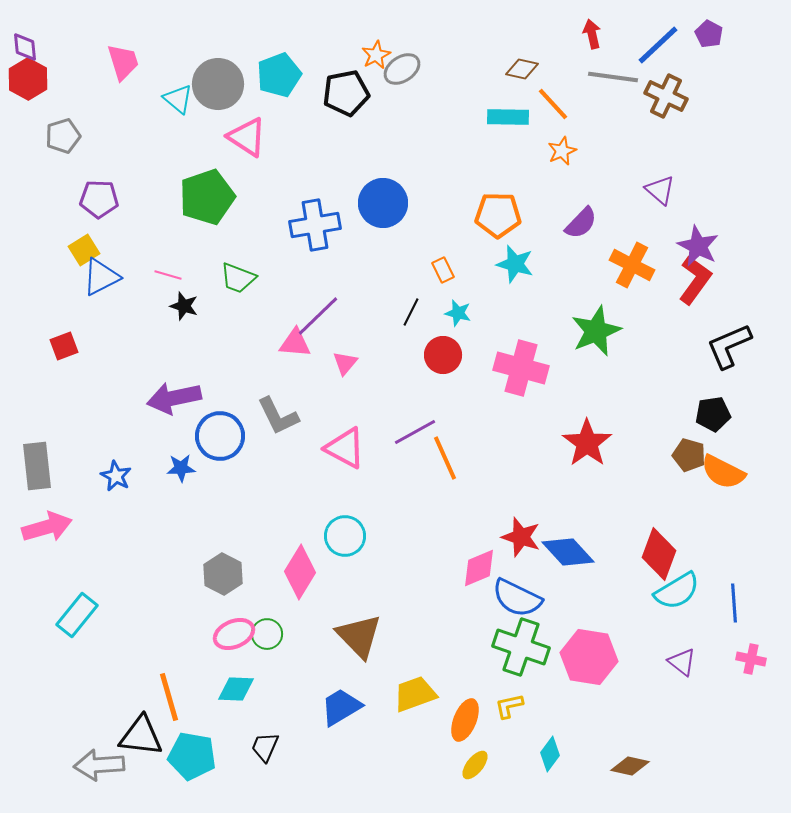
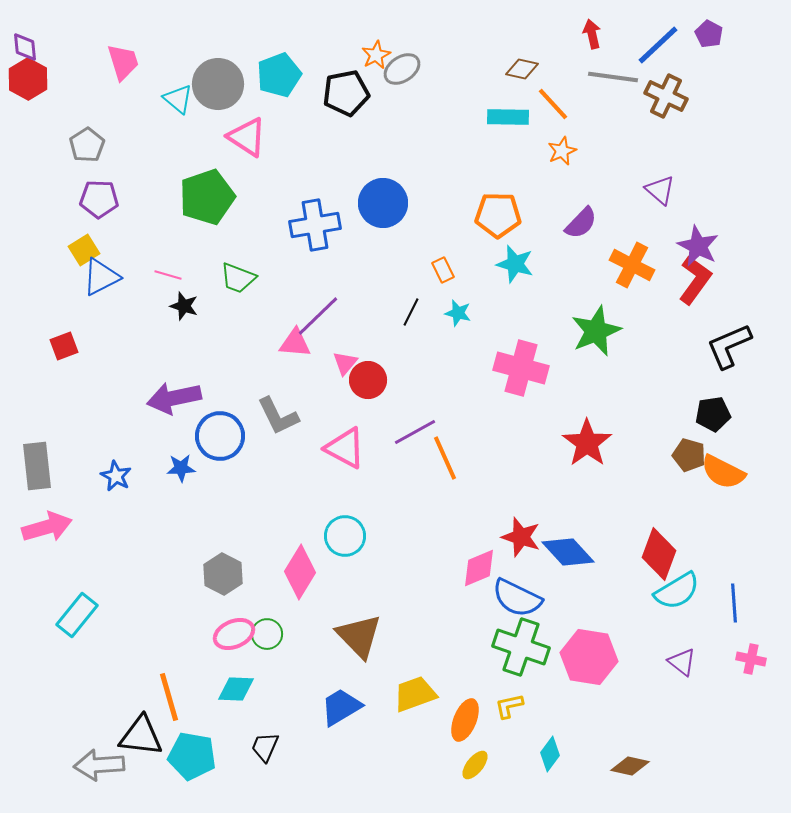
gray pentagon at (63, 136): moved 24 px right, 9 px down; rotated 16 degrees counterclockwise
red circle at (443, 355): moved 75 px left, 25 px down
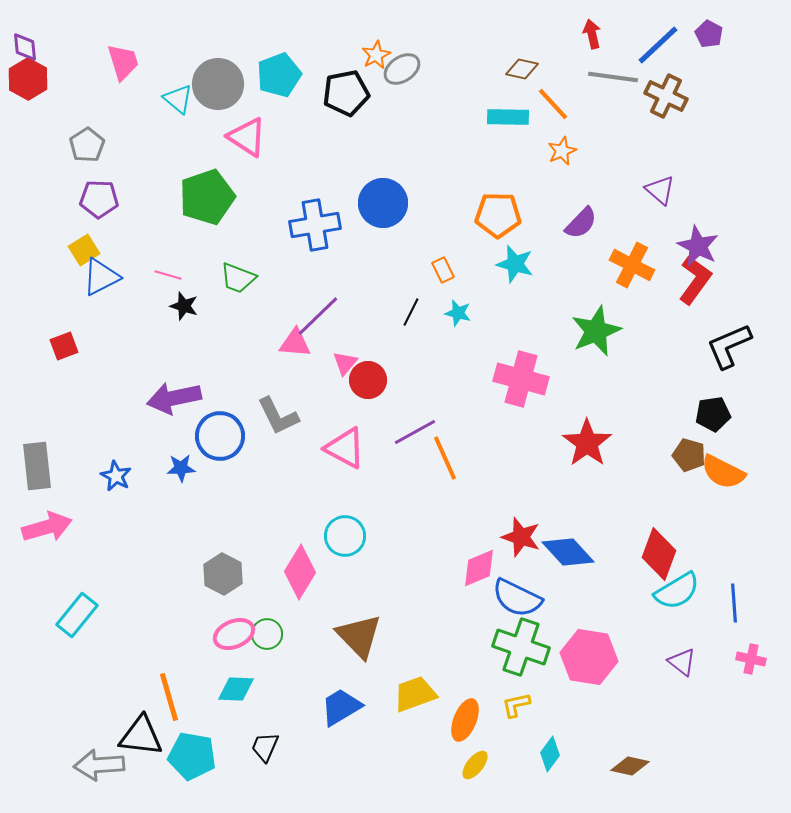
pink cross at (521, 368): moved 11 px down
yellow L-shape at (509, 706): moved 7 px right, 1 px up
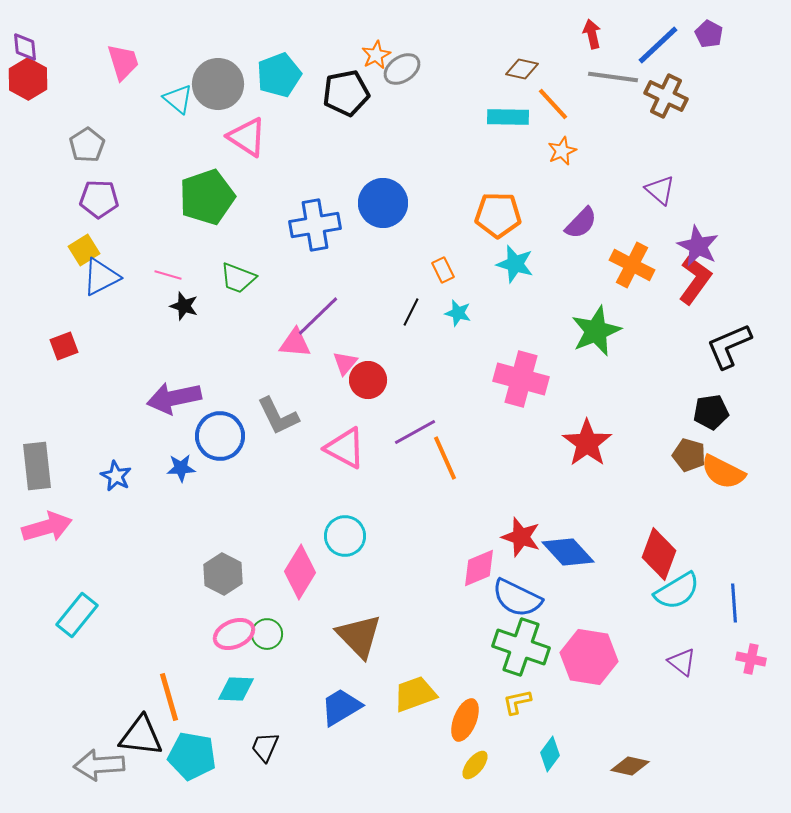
black pentagon at (713, 414): moved 2 px left, 2 px up
yellow L-shape at (516, 705): moved 1 px right, 3 px up
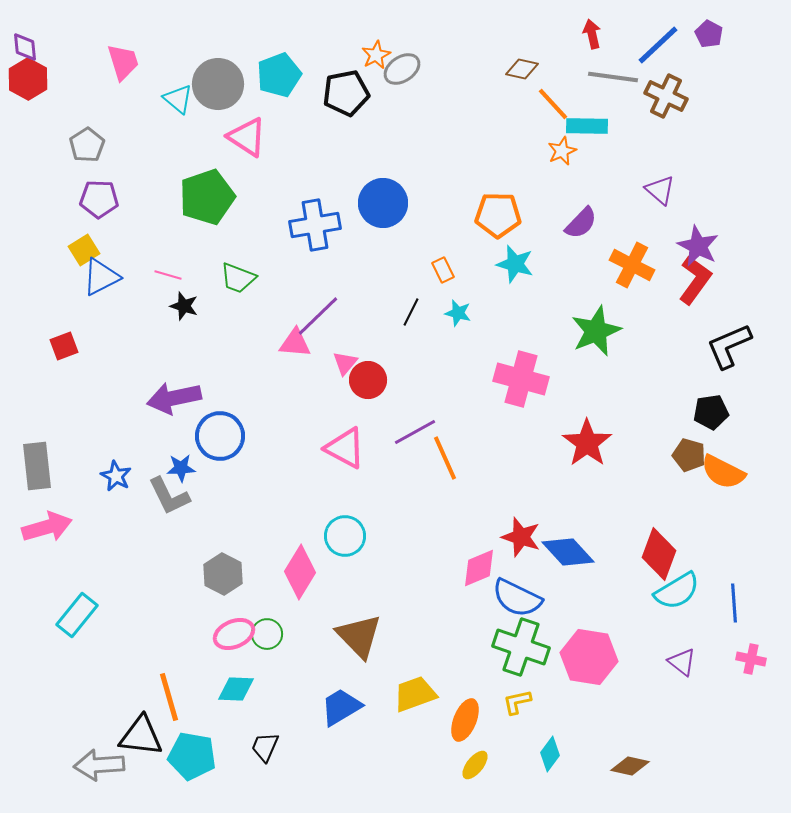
cyan rectangle at (508, 117): moved 79 px right, 9 px down
gray L-shape at (278, 416): moved 109 px left, 80 px down
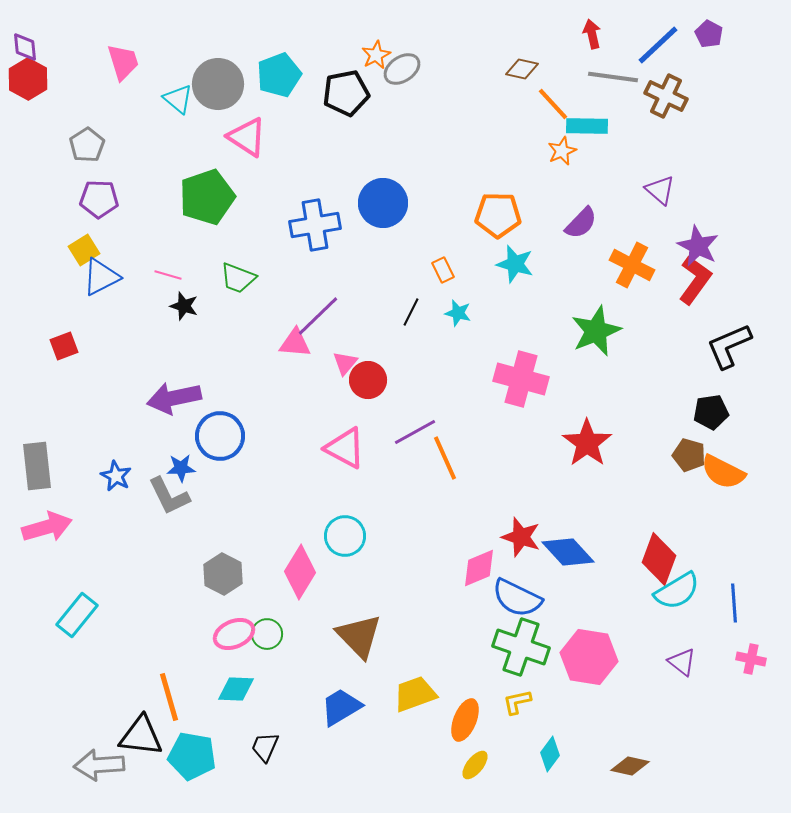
red diamond at (659, 554): moved 5 px down
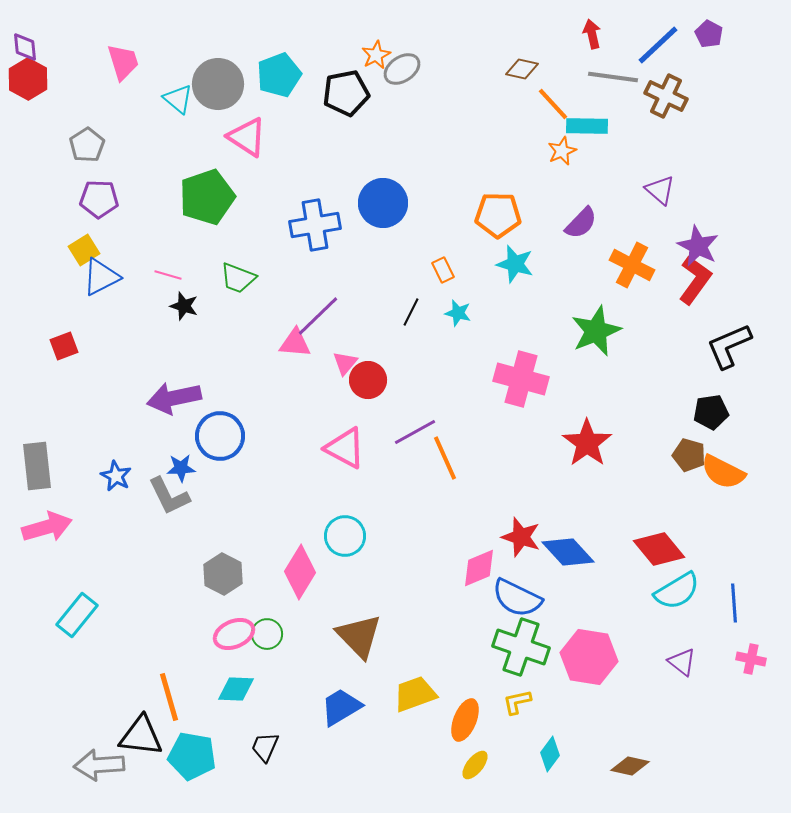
red diamond at (659, 559): moved 10 px up; rotated 60 degrees counterclockwise
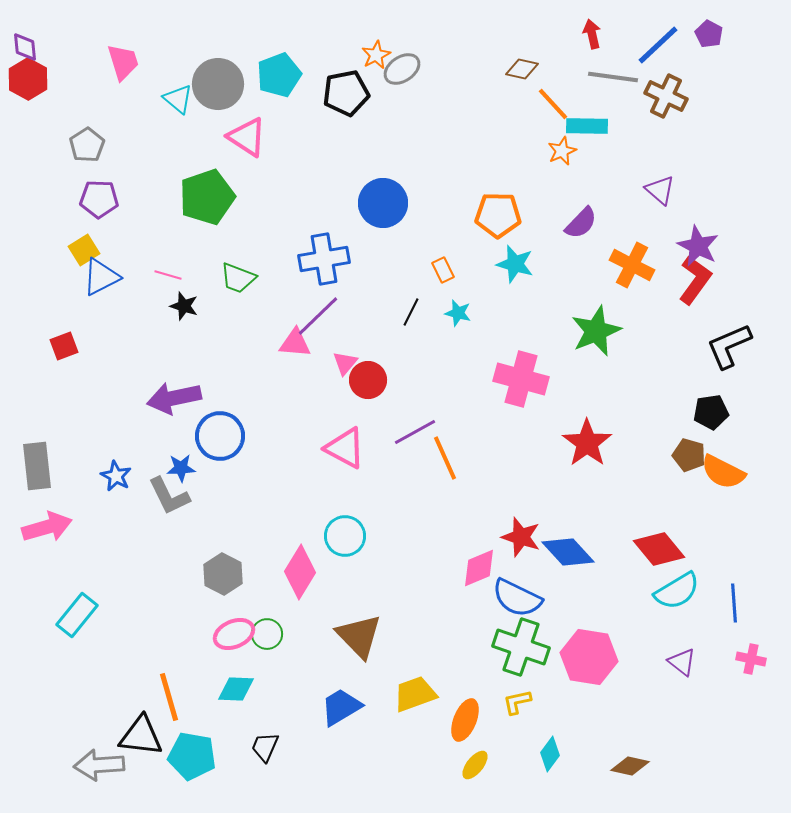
blue cross at (315, 225): moved 9 px right, 34 px down
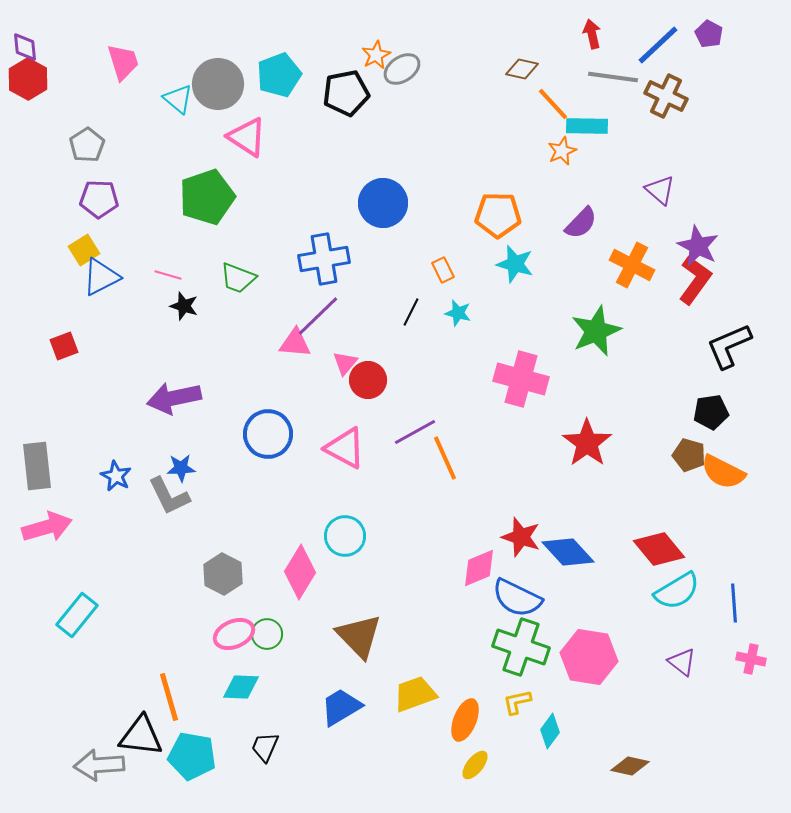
blue circle at (220, 436): moved 48 px right, 2 px up
cyan diamond at (236, 689): moved 5 px right, 2 px up
cyan diamond at (550, 754): moved 23 px up
